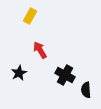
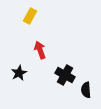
red arrow: rotated 12 degrees clockwise
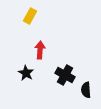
red arrow: rotated 24 degrees clockwise
black star: moved 7 px right; rotated 14 degrees counterclockwise
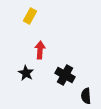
black semicircle: moved 6 px down
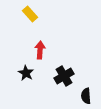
yellow rectangle: moved 2 px up; rotated 70 degrees counterclockwise
black cross: moved 1 px left, 1 px down; rotated 30 degrees clockwise
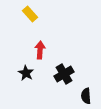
black cross: moved 2 px up
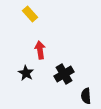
red arrow: rotated 12 degrees counterclockwise
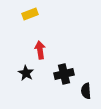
yellow rectangle: rotated 70 degrees counterclockwise
black cross: rotated 18 degrees clockwise
black semicircle: moved 5 px up
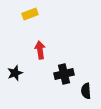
black star: moved 11 px left; rotated 21 degrees clockwise
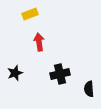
red arrow: moved 1 px left, 8 px up
black cross: moved 4 px left
black semicircle: moved 3 px right, 2 px up
